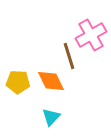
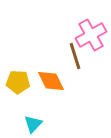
brown line: moved 6 px right
cyan triangle: moved 18 px left, 7 px down
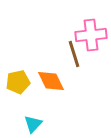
pink cross: rotated 24 degrees clockwise
brown line: moved 1 px left, 2 px up
yellow pentagon: rotated 15 degrees counterclockwise
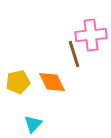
orange diamond: moved 1 px right, 1 px down
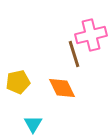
pink cross: rotated 8 degrees counterclockwise
orange diamond: moved 10 px right, 6 px down
cyan triangle: rotated 12 degrees counterclockwise
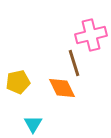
brown line: moved 9 px down
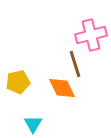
brown line: moved 1 px right, 1 px down
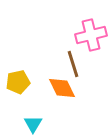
brown line: moved 2 px left
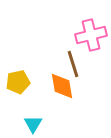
orange diamond: moved 2 px up; rotated 16 degrees clockwise
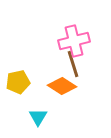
pink cross: moved 17 px left, 6 px down
orange diamond: rotated 48 degrees counterclockwise
cyan triangle: moved 5 px right, 7 px up
